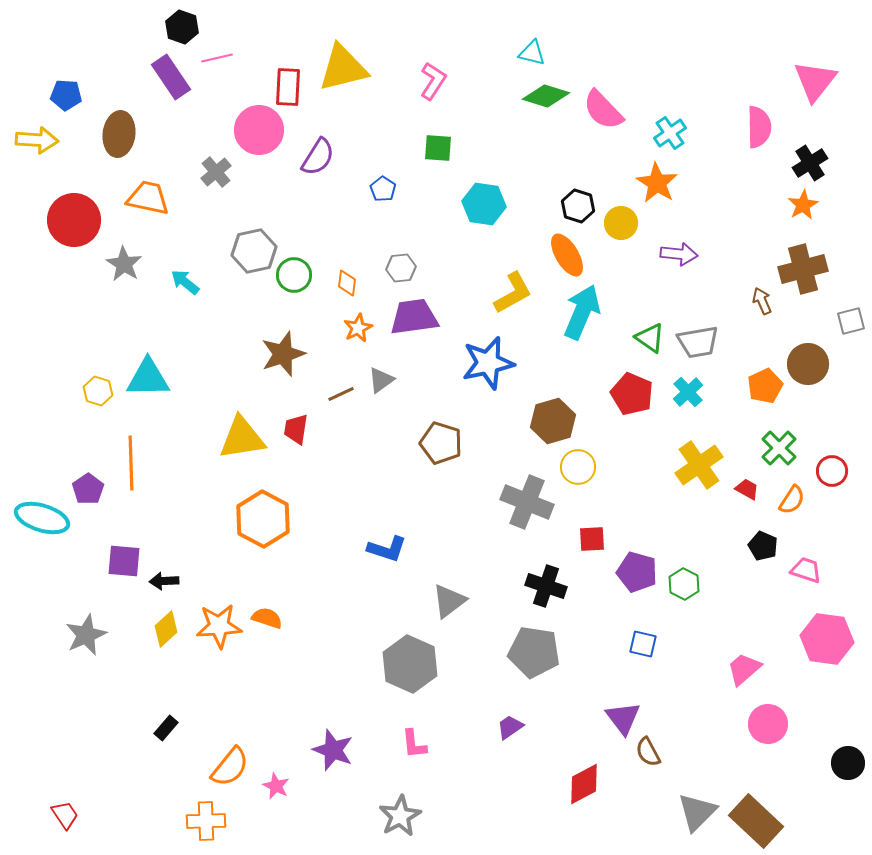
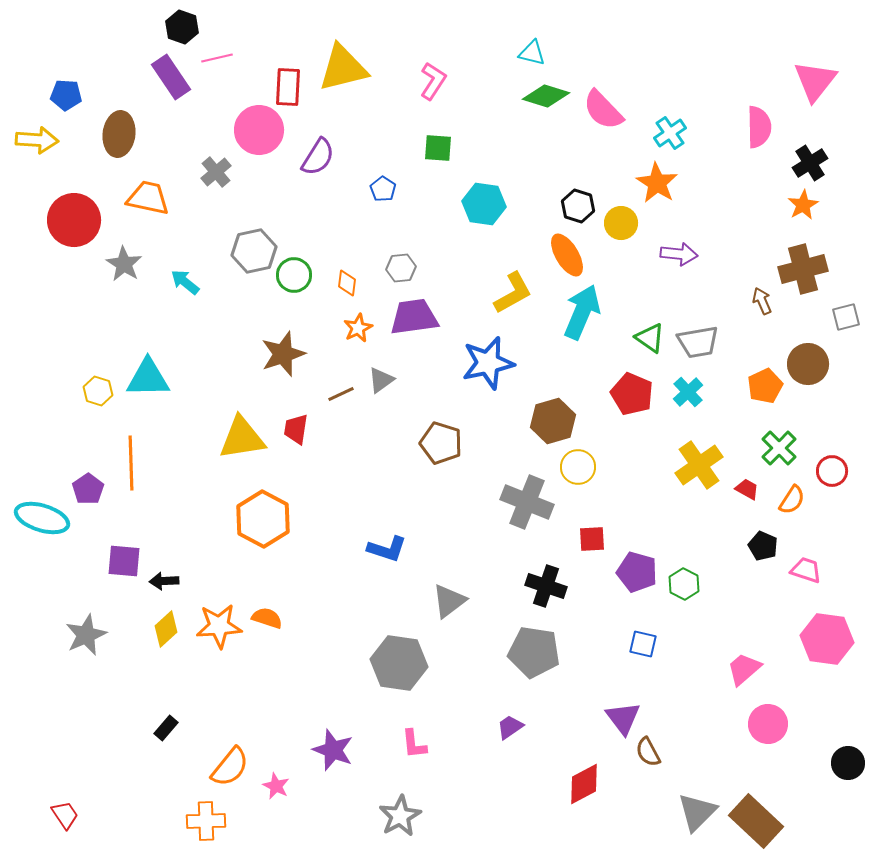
gray square at (851, 321): moved 5 px left, 4 px up
gray hexagon at (410, 664): moved 11 px left, 1 px up; rotated 16 degrees counterclockwise
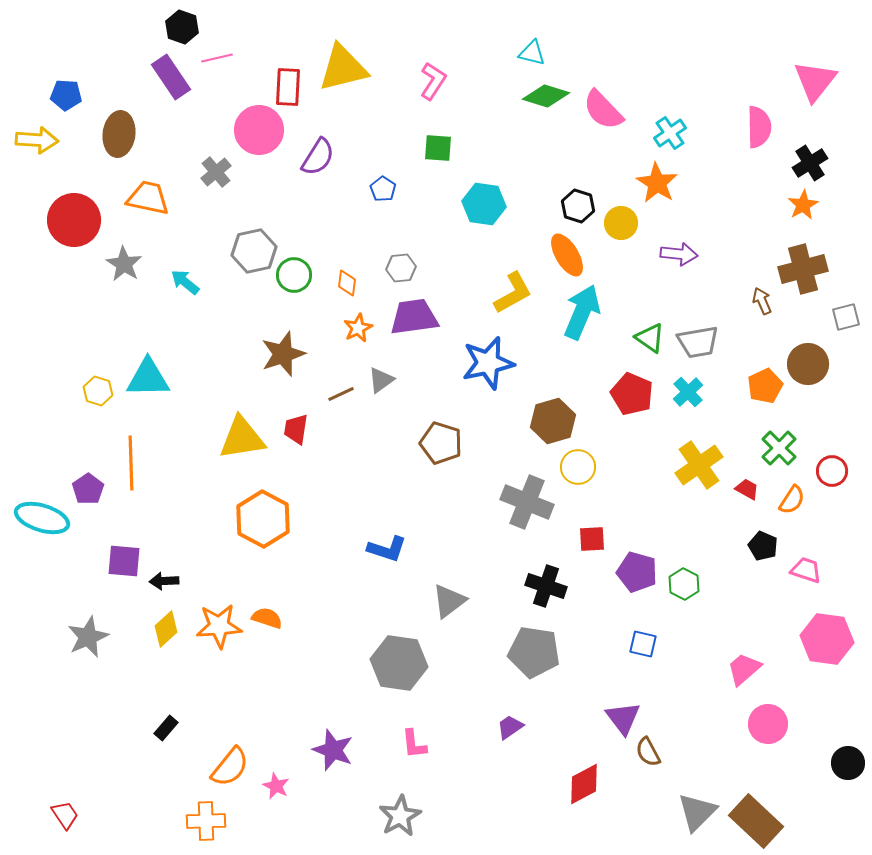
gray star at (86, 635): moved 2 px right, 2 px down
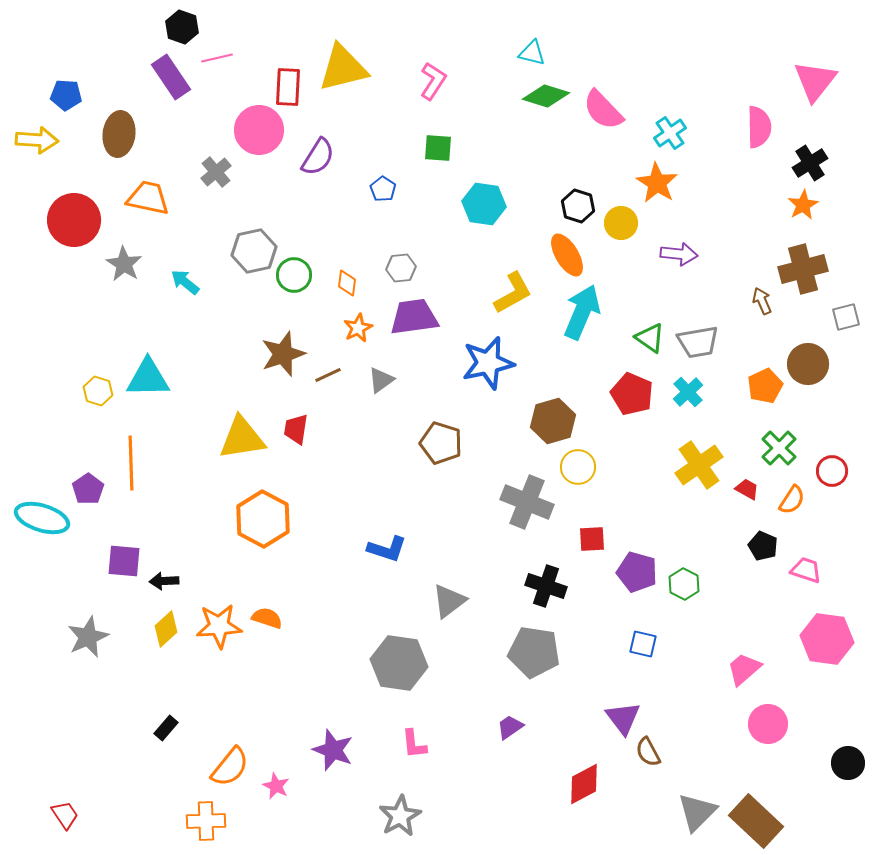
brown line at (341, 394): moved 13 px left, 19 px up
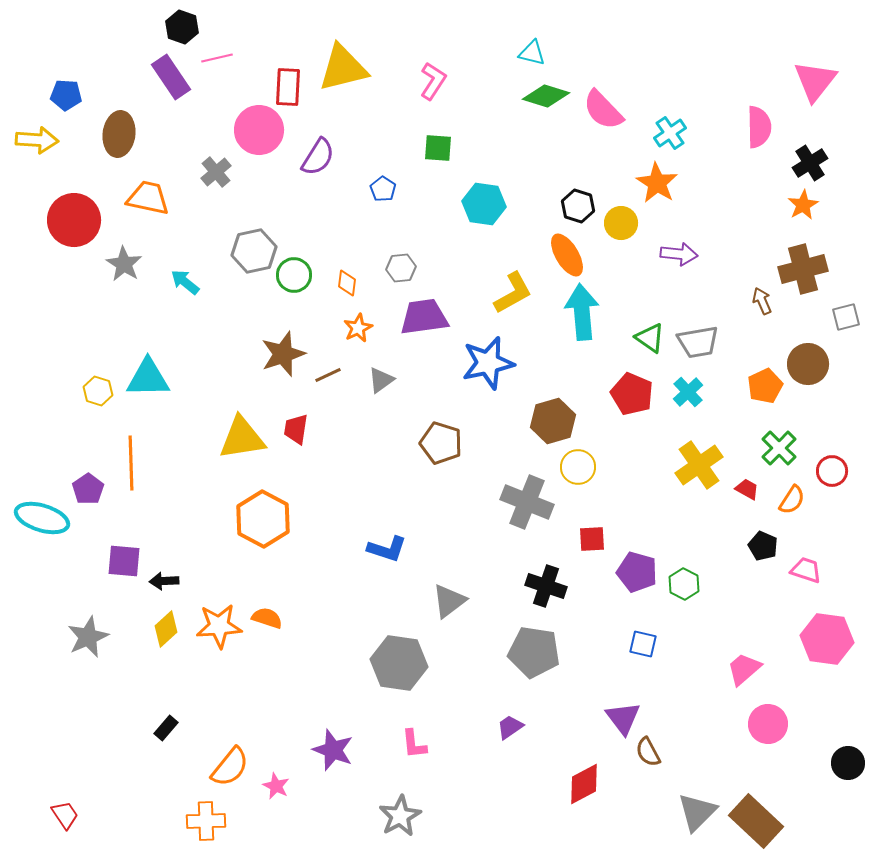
cyan arrow at (582, 312): rotated 28 degrees counterclockwise
purple trapezoid at (414, 317): moved 10 px right
